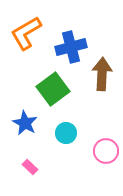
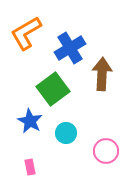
blue cross: moved 1 px left, 1 px down; rotated 16 degrees counterclockwise
blue star: moved 5 px right, 2 px up
pink rectangle: rotated 35 degrees clockwise
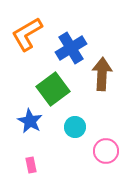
orange L-shape: moved 1 px right, 1 px down
blue cross: moved 1 px right
cyan circle: moved 9 px right, 6 px up
pink rectangle: moved 1 px right, 2 px up
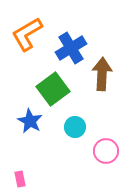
pink rectangle: moved 11 px left, 14 px down
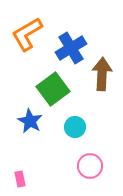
pink circle: moved 16 px left, 15 px down
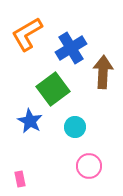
brown arrow: moved 1 px right, 2 px up
pink circle: moved 1 px left
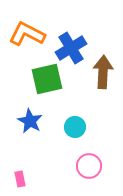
orange L-shape: rotated 57 degrees clockwise
green square: moved 6 px left, 10 px up; rotated 24 degrees clockwise
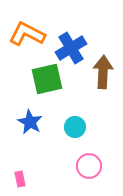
blue star: moved 1 px down
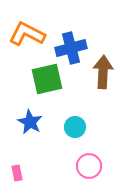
blue cross: rotated 16 degrees clockwise
pink rectangle: moved 3 px left, 6 px up
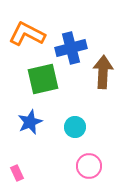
green square: moved 4 px left
blue star: rotated 20 degrees clockwise
pink rectangle: rotated 14 degrees counterclockwise
